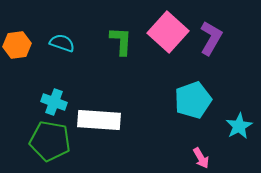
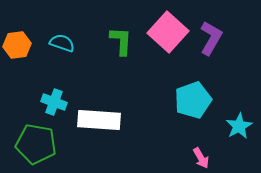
green pentagon: moved 14 px left, 3 px down
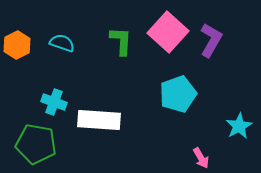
purple L-shape: moved 2 px down
orange hexagon: rotated 20 degrees counterclockwise
cyan pentagon: moved 15 px left, 6 px up
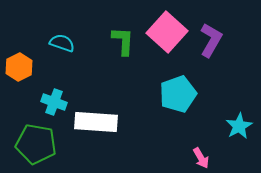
pink square: moved 1 px left
green L-shape: moved 2 px right
orange hexagon: moved 2 px right, 22 px down
white rectangle: moved 3 px left, 2 px down
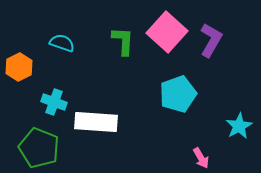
green pentagon: moved 3 px right, 4 px down; rotated 12 degrees clockwise
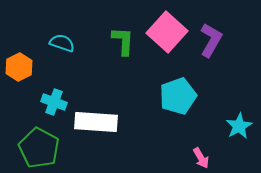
cyan pentagon: moved 2 px down
green pentagon: rotated 6 degrees clockwise
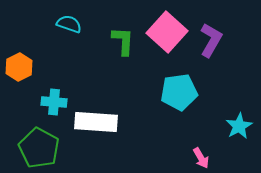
cyan semicircle: moved 7 px right, 19 px up
cyan pentagon: moved 1 px right, 4 px up; rotated 12 degrees clockwise
cyan cross: rotated 15 degrees counterclockwise
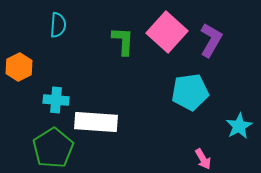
cyan semicircle: moved 11 px left, 1 px down; rotated 75 degrees clockwise
cyan pentagon: moved 11 px right
cyan cross: moved 2 px right, 2 px up
green pentagon: moved 14 px right; rotated 12 degrees clockwise
pink arrow: moved 2 px right, 1 px down
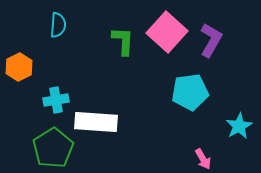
cyan cross: rotated 15 degrees counterclockwise
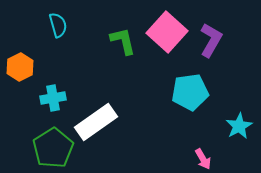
cyan semicircle: rotated 20 degrees counterclockwise
green L-shape: rotated 16 degrees counterclockwise
orange hexagon: moved 1 px right
cyan cross: moved 3 px left, 2 px up
white rectangle: rotated 39 degrees counterclockwise
